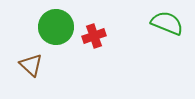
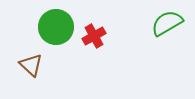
green semicircle: rotated 52 degrees counterclockwise
red cross: rotated 10 degrees counterclockwise
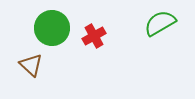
green semicircle: moved 7 px left
green circle: moved 4 px left, 1 px down
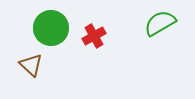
green circle: moved 1 px left
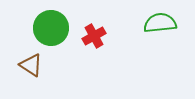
green semicircle: rotated 24 degrees clockwise
brown triangle: rotated 10 degrees counterclockwise
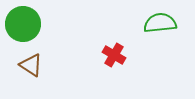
green circle: moved 28 px left, 4 px up
red cross: moved 20 px right, 19 px down; rotated 30 degrees counterclockwise
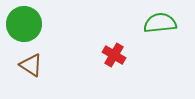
green circle: moved 1 px right
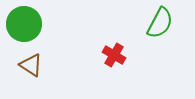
green semicircle: rotated 124 degrees clockwise
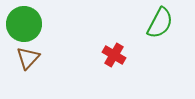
brown triangle: moved 3 px left, 7 px up; rotated 40 degrees clockwise
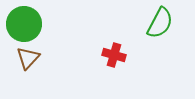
red cross: rotated 15 degrees counterclockwise
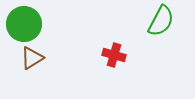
green semicircle: moved 1 px right, 2 px up
brown triangle: moved 4 px right; rotated 15 degrees clockwise
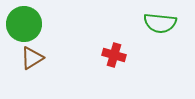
green semicircle: moved 1 px left, 2 px down; rotated 68 degrees clockwise
